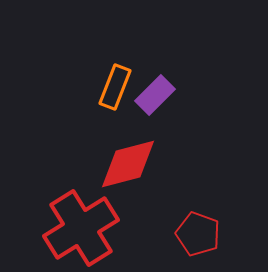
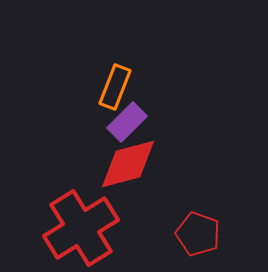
purple rectangle: moved 28 px left, 27 px down
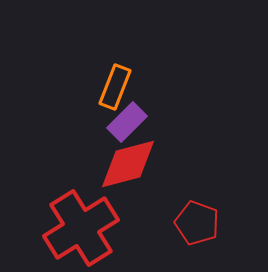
red pentagon: moved 1 px left, 11 px up
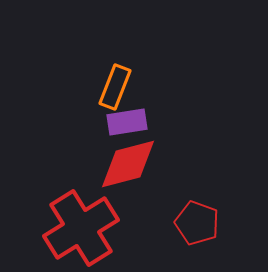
purple rectangle: rotated 36 degrees clockwise
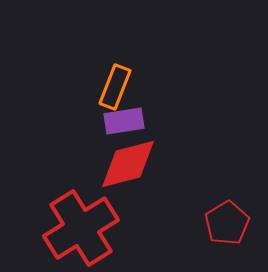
purple rectangle: moved 3 px left, 1 px up
red pentagon: moved 30 px right; rotated 21 degrees clockwise
